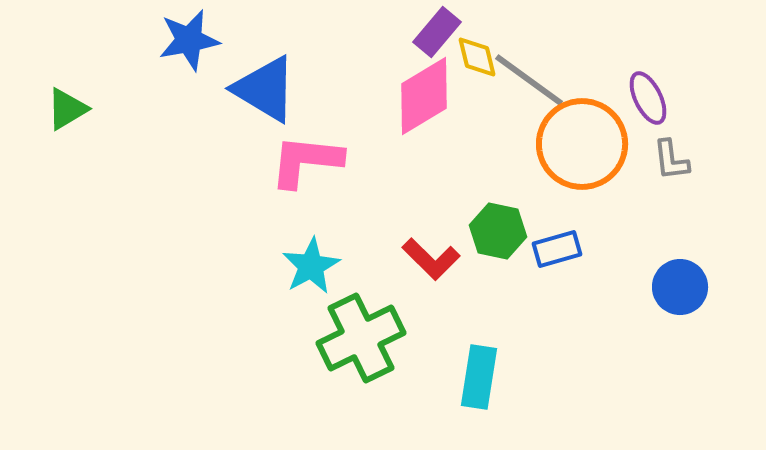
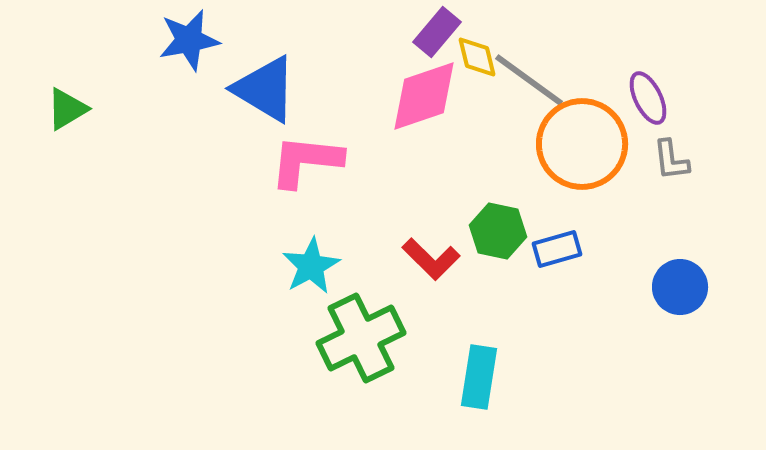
pink diamond: rotated 12 degrees clockwise
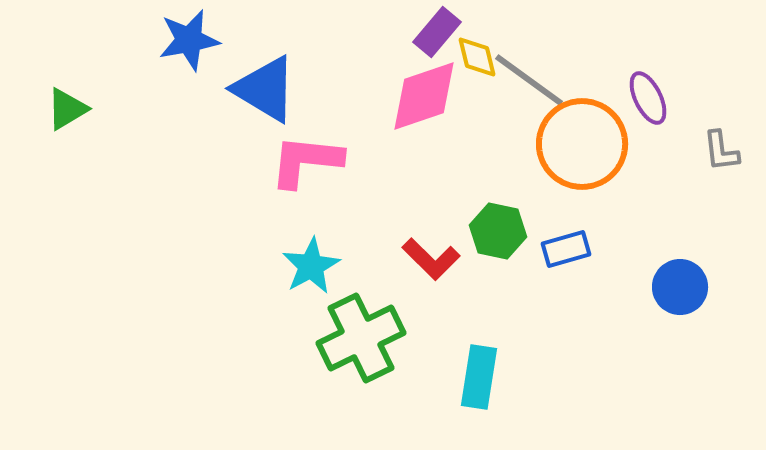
gray L-shape: moved 50 px right, 9 px up
blue rectangle: moved 9 px right
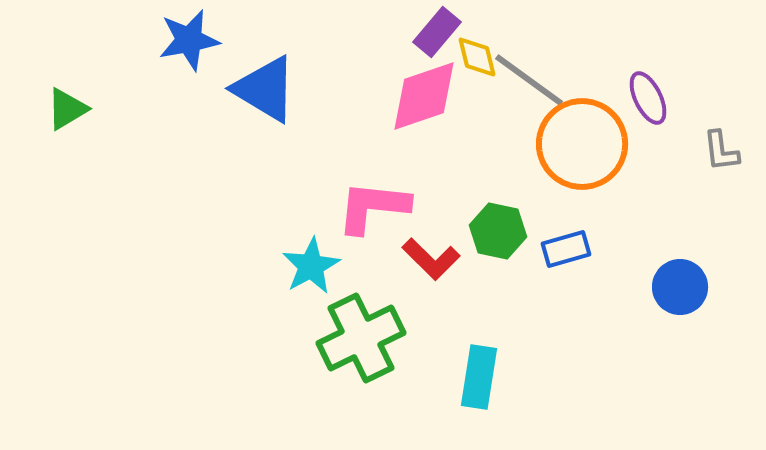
pink L-shape: moved 67 px right, 46 px down
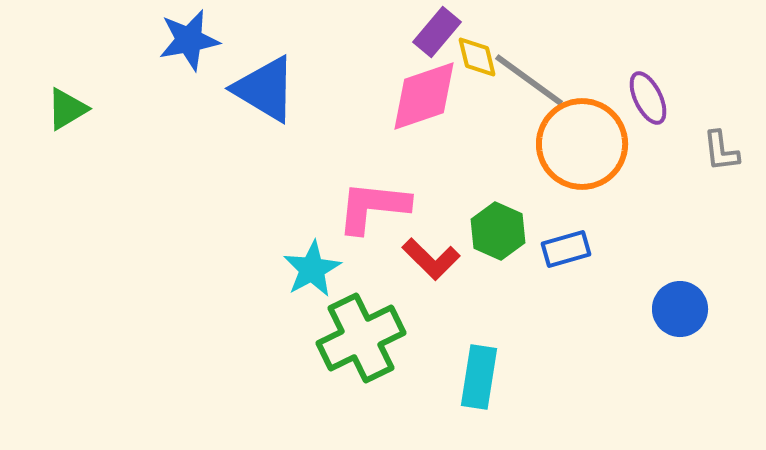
green hexagon: rotated 12 degrees clockwise
cyan star: moved 1 px right, 3 px down
blue circle: moved 22 px down
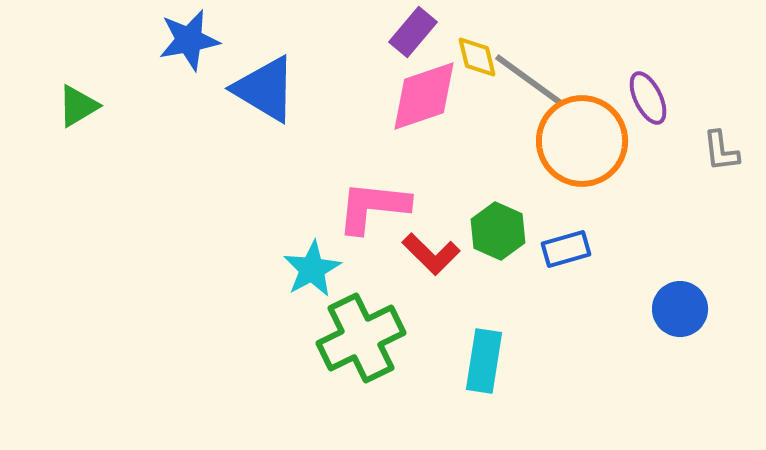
purple rectangle: moved 24 px left
green triangle: moved 11 px right, 3 px up
orange circle: moved 3 px up
red L-shape: moved 5 px up
cyan rectangle: moved 5 px right, 16 px up
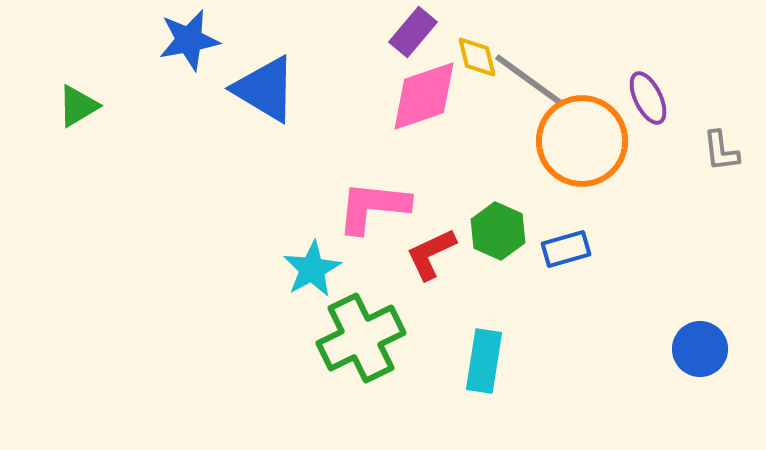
red L-shape: rotated 110 degrees clockwise
blue circle: moved 20 px right, 40 px down
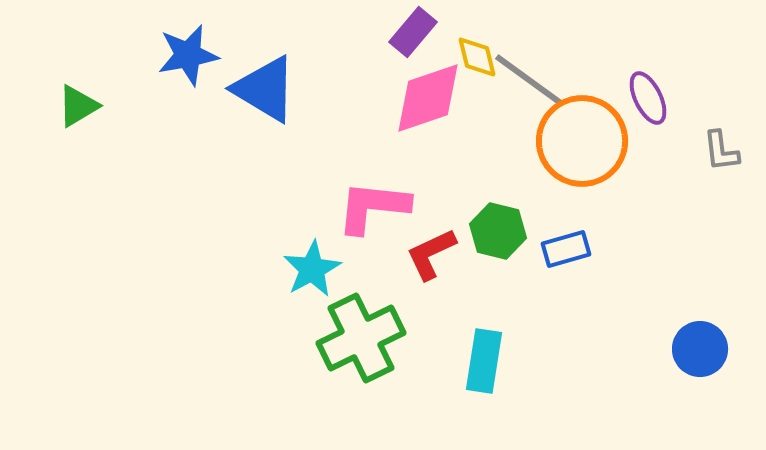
blue star: moved 1 px left, 15 px down
pink diamond: moved 4 px right, 2 px down
green hexagon: rotated 10 degrees counterclockwise
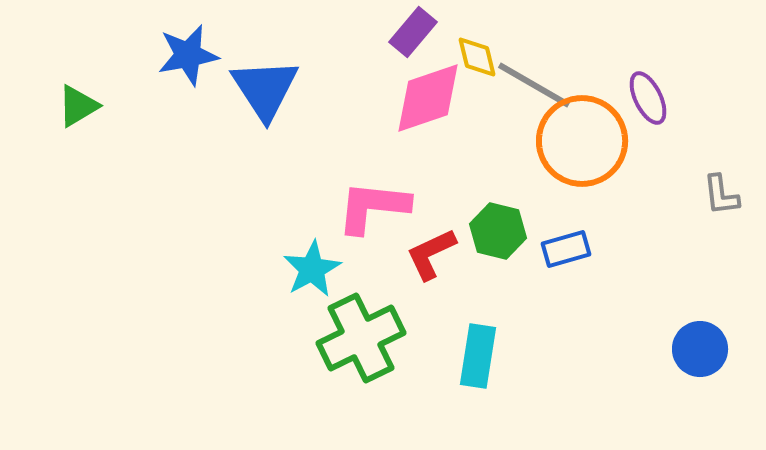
gray line: moved 5 px right, 5 px down; rotated 6 degrees counterclockwise
blue triangle: rotated 26 degrees clockwise
gray L-shape: moved 44 px down
cyan rectangle: moved 6 px left, 5 px up
